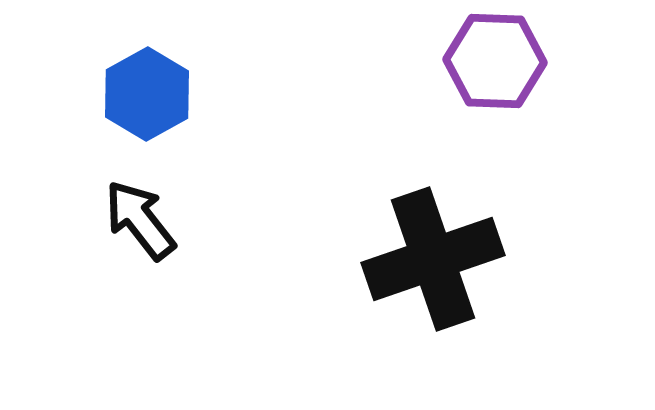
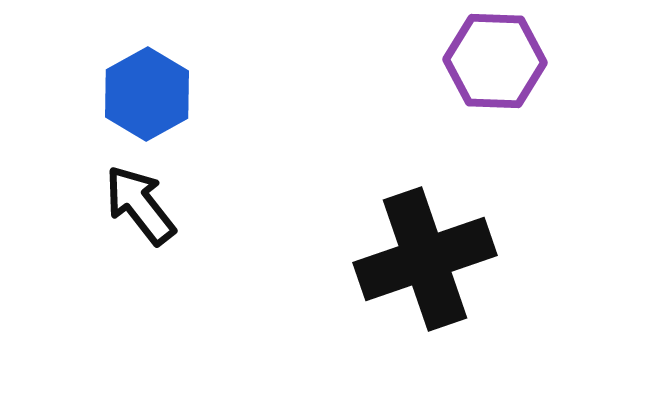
black arrow: moved 15 px up
black cross: moved 8 px left
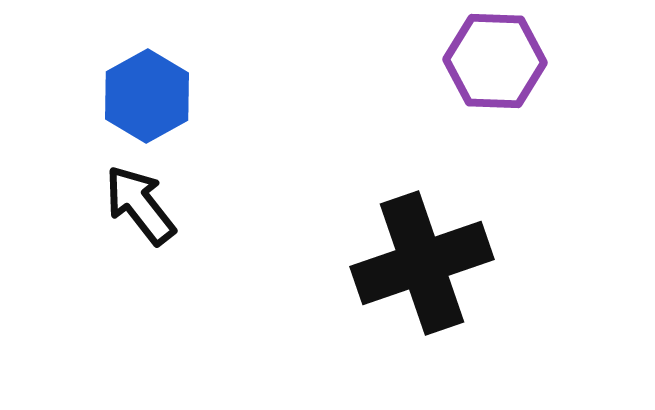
blue hexagon: moved 2 px down
black cross: moved 3 px left, 4 px down
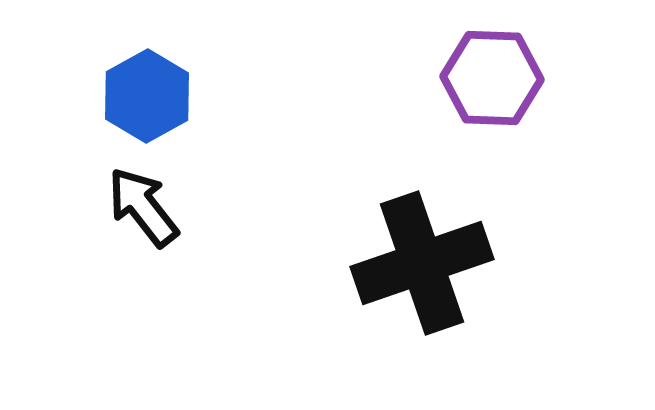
purple hexagon: moved 3 px left, 17 px down
black arrow: moved 3 px right, 2 px down
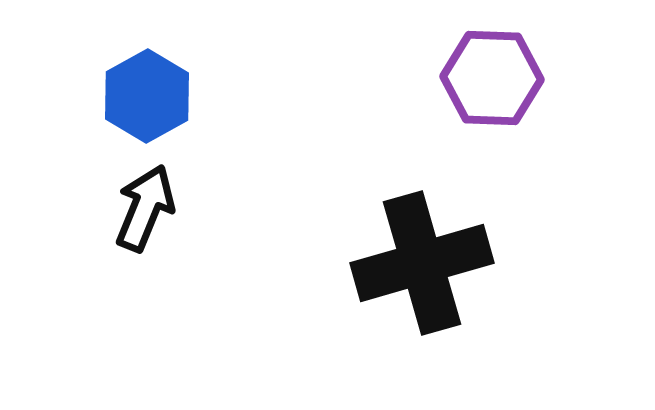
black arrow: moved 2 px right, 1 px down; rotated 60 degrees clockwise
black cross: rotated 3 degrees clockwise
